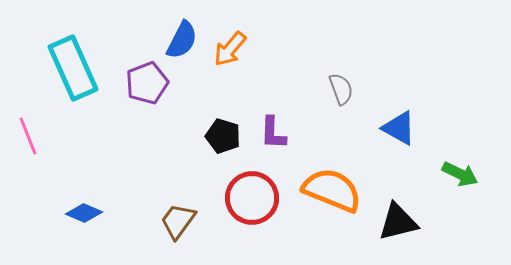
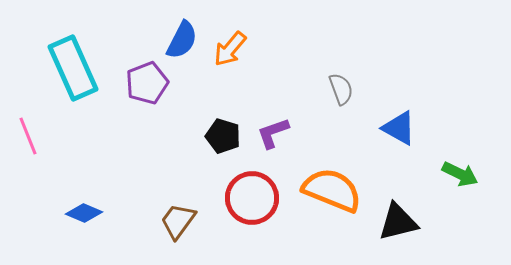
purple L-shape: rotated 69 degrees clockwise
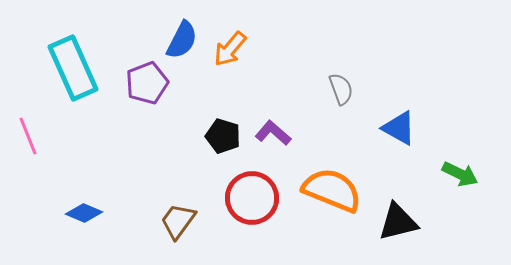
purple L-shape: rotated 60 degrees clockwise
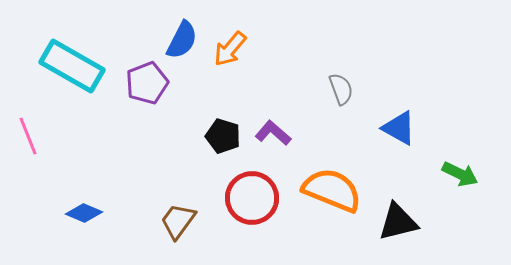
cyan rectangle: moved 1 px left, 2 px up; rotated 36 degrees counterclockwise
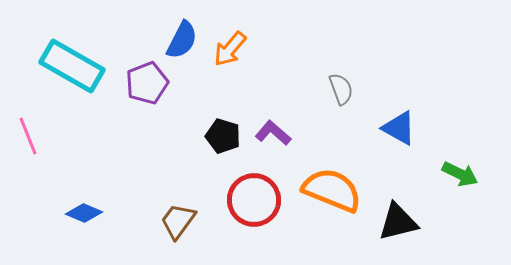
red circle: moved 2 px right, 2 px down
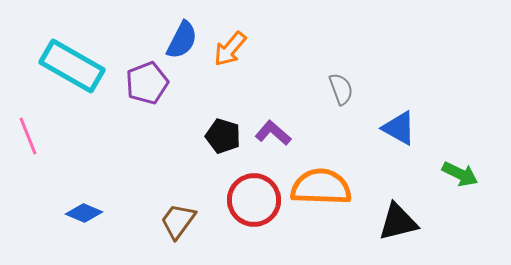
orange semicircle: moved 11 px left, 3 px up; rotated 20 degrees counterclockwise
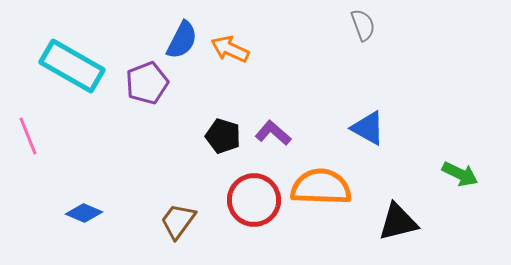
orange arrow: rotated 75 degrees clockwise
gray semicircle: moved 22 px right, 64 px up
blue triangle: moved 31 px left
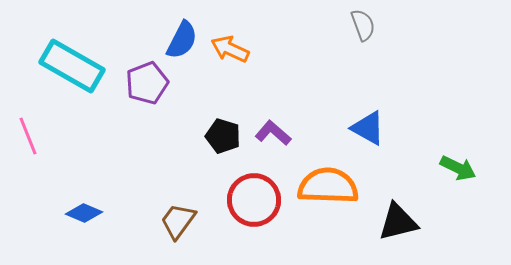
green arrow: moved 2 px left, 6 px up
orange semicircle: moved 7 px right, 1 px up
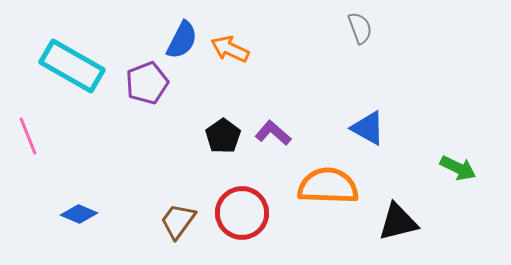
gray semicircle: moved 3 px left, 3 px down
black pentagon: rotated 20 degrees clockwise
red circle: moved 12 px left, 13 px down
blue diamond: moved 5 px left, 1 px down
